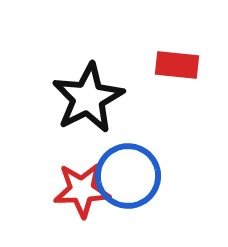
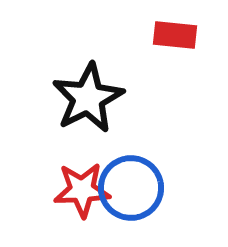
red rectangle: moved 2 px left, 30 px up
blue circle: moved 3 px right, 12 px down
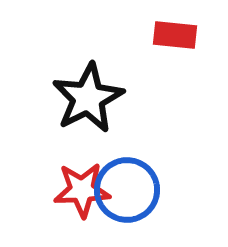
blue circle: moved 4 px left, 2 px down
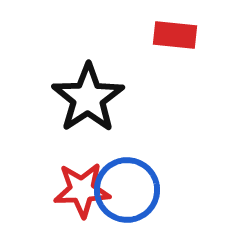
black star: rotated 6 degrees counterclockwise
